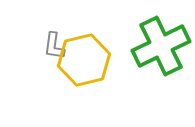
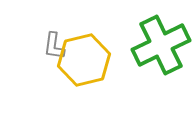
green cross: moved 1 px up
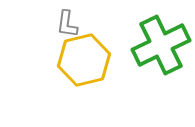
gray L-shape: moved 13 px right, 22 px up
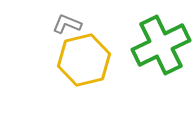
gray L-shape: rotated 104 degrees clockwise
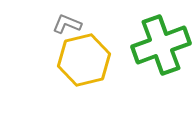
green cross: rotated 6 degrees clockwise
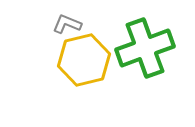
green cross: moved 16 px left, 3 px down
